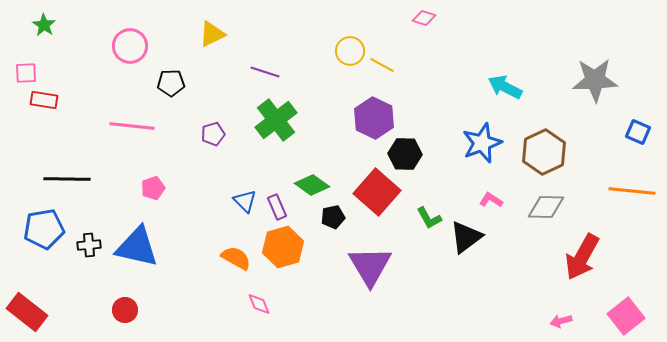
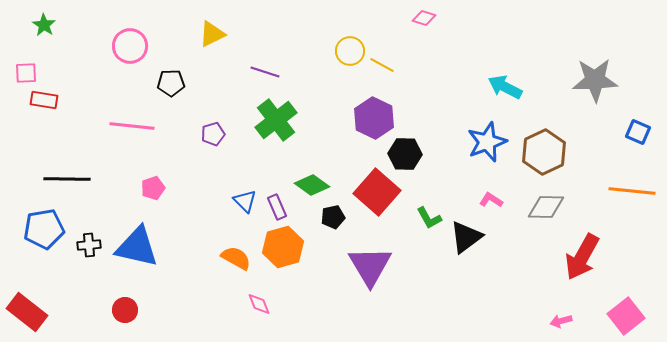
blue star at (482, 143): moved 5 px right, 1 px up
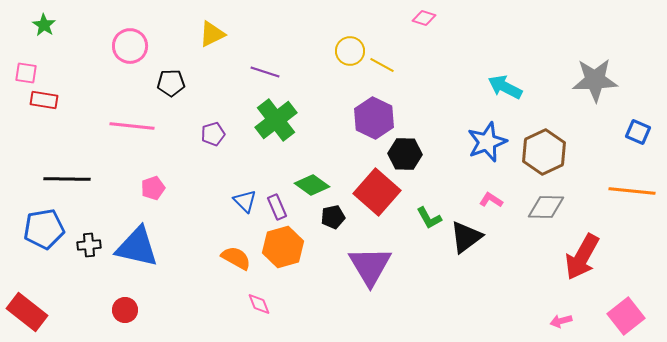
pink square at (26, 73): rotated 10 degrees clockwise
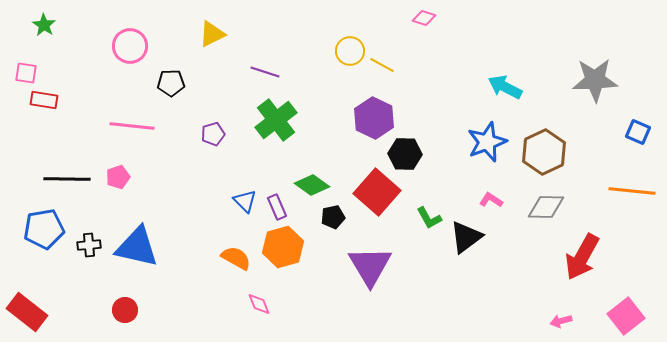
pink pentagon at (153, 188): moved 35 px left, 11 px up
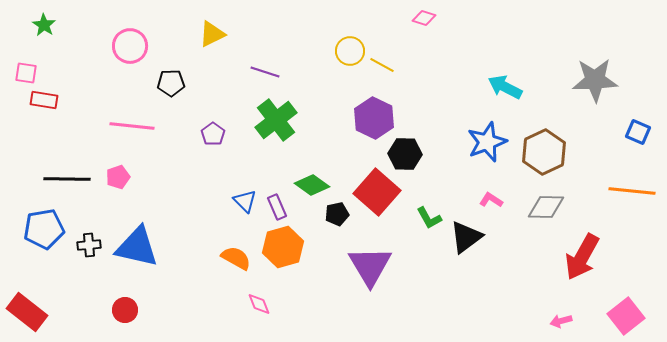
purple pentagon at (213, 134): rotated 20 degrees counterclockwise
black pentagon at (333, 217): moved 4 px right, 3 px up
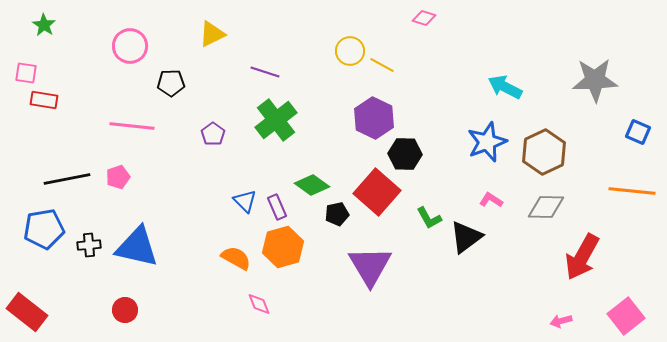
black line at (67, 179): rotated 12 degrees counterclockwise
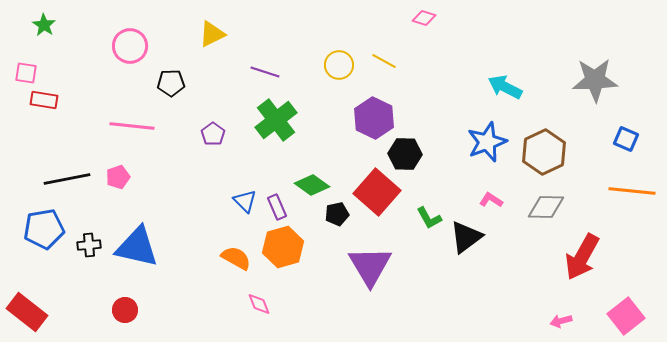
yellow circle at (350, 51): moved 11 px left, 14 px down
yellow line at (382, 65): moved 2 px right, 4 px up
blue square at (638, 132): moved 12 px left, 7 px down
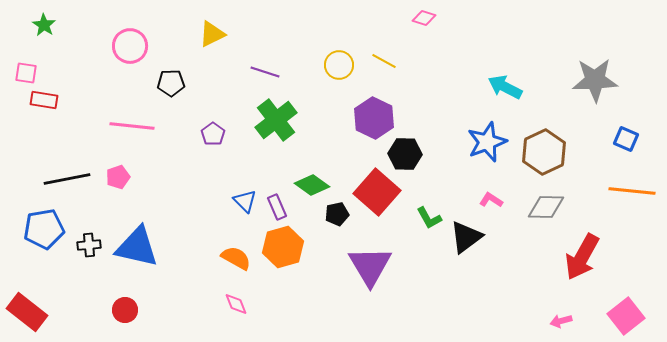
pink diamond at (259, 304): moved 23 px left
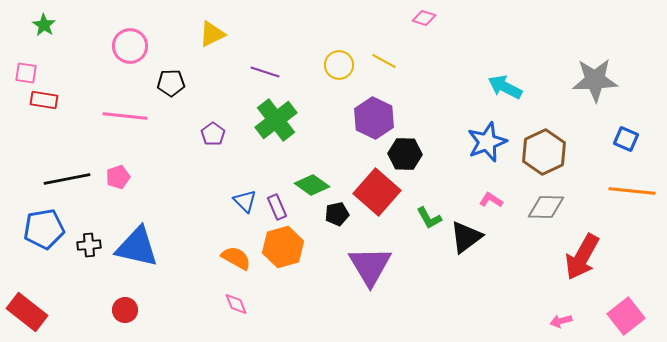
pink line at (132, 126): moved 7 px left, 10 px up
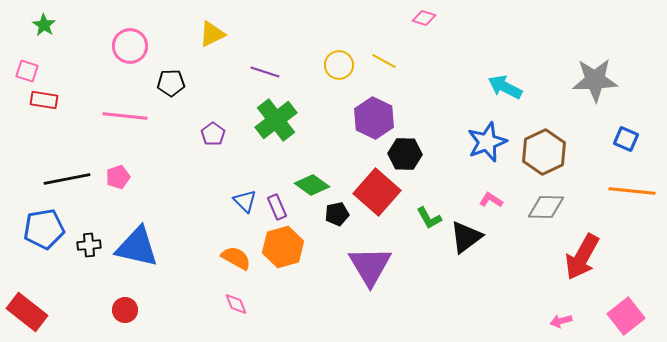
pink square at (26, 73): moved 1 px right, 2 px up; rotated 10 degrees clockwise
